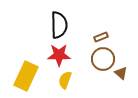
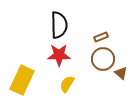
yellow rectangle: moved 4 px left, 4 px down
yellow semicircle: moved 2 px right, 4 px down; rotated 12 degrees clockwise
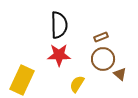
brown triangle: moved 1 px left, 1 px down
yellow semicircle: moved 10 px right
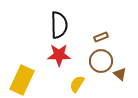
brown circle: moved 2 px left, 2 px down
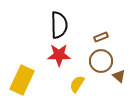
brown triangle: moved 1 px left, 2 px down
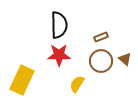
brown triangle: moved 6 px right, 17 px up
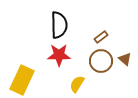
brown rectangle: rotated 16 degrees counterclockwise
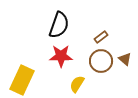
black semicircle: rotated 20 degrees clockwise
red star: moved 2 px right, 1 px down
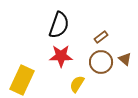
brown circle: moved 1 px down
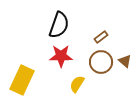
brown triangle: moved 2 px down
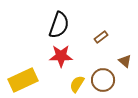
brown circle: moved 2 px right, 18 px down
yellow rectangle: moved 1 px right; rotated 40 degrees clockwise
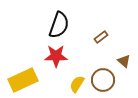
red star: moved 5 px left
brown triangle: moved 1 px left
